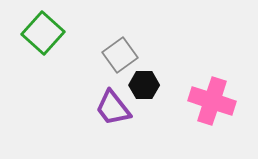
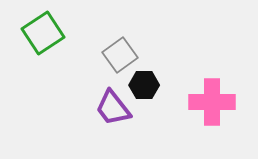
green square: rotated 15 degrees clockwise
pink cross: moved 1 px down; rotated 18 degrees counterclockwise
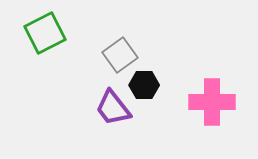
green square: moved 2 px right; rotated 6 degrees clockwise
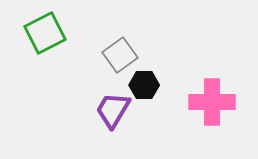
purple trapezoid: moved 2 px down; rotated 69 degrees clockwise
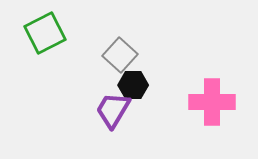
gray square: rotated 12 degrees counterclockwise
black hexagon: moved 11 px left
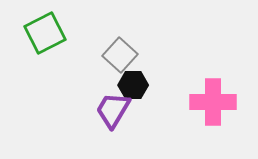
pink cross: moved 1 px right
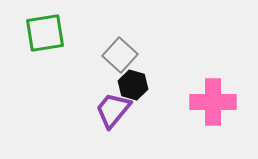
green square: rotated 18 degrees clockwise
black hexagon: rotated 16 degrees clockwise
purple trapezoid: rotated 9 degrees clockwise
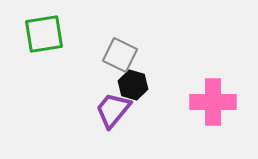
green square: moved 1 px left, 1 px down
gray square: rotated 16 degrees counterclockwise
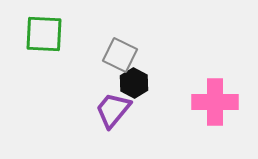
green square: rotated 12 degrees clockwise
black hexagon: moved 1 px right, 2 px up; rotated 12 degrees clockwise
pink cross: moved 2 px right
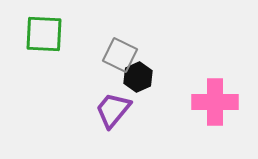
black hexagon: moved 4 px right, 6 px up; rotated 8 degrees clockwise
